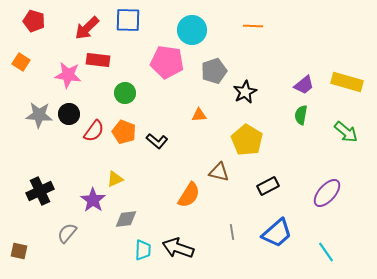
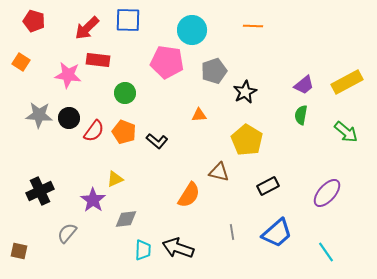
yellow rectangle: rotated 44 degrees counterclockwise
black circle: moved 4 px down
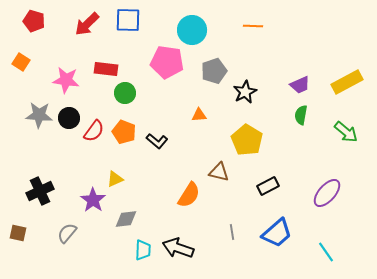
red arrow: moved 4 px up
red rectangle: moved 8 px right, 9 px down
pink star: moved 2 px left, 5 px down
purple trapezoid: moved 4 px left; rotated 15 degrees clockwise
brown square: moved 1 px left, 18 px up
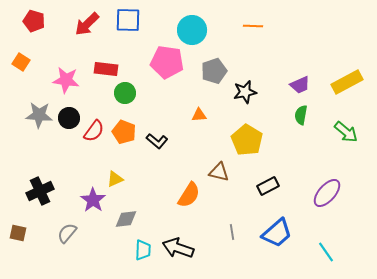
black star: rotated 15 degrees clockwise
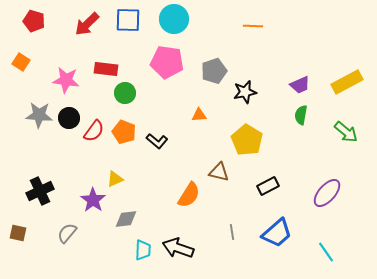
cyan circle: moved 18 px left, 11 px up
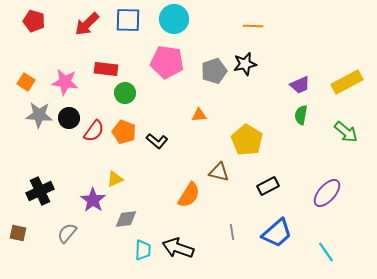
orange square: moved 5 px right, 20 px down
pink star: moved 1 px left, 2 px down
black star: moved 28 px up
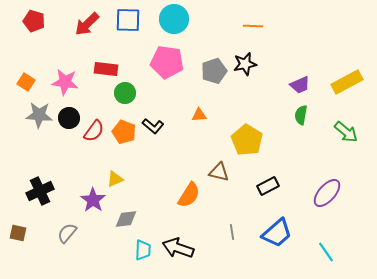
black L-shape: moved 4 px left, 15 px up
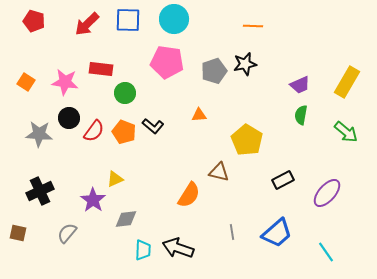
red rectangle: moved 5 px left
yellow rectangle: rotated 32 degrees counterclockwise
gray star: moved 19 px down
black rectangle: moved 15 px right, 6 px up
